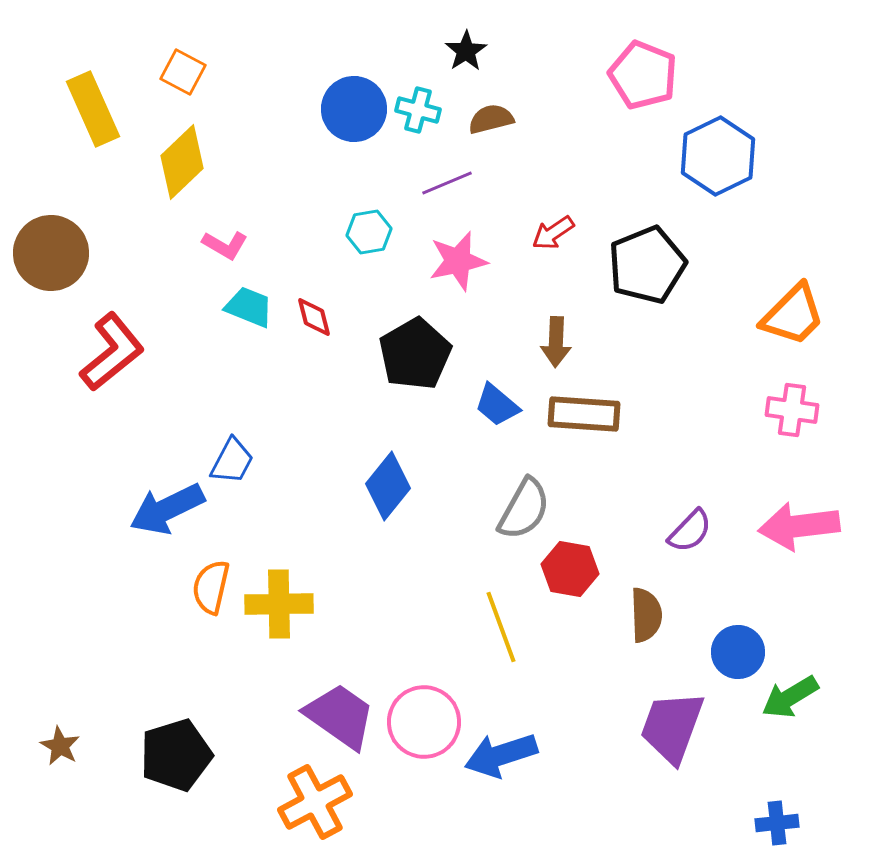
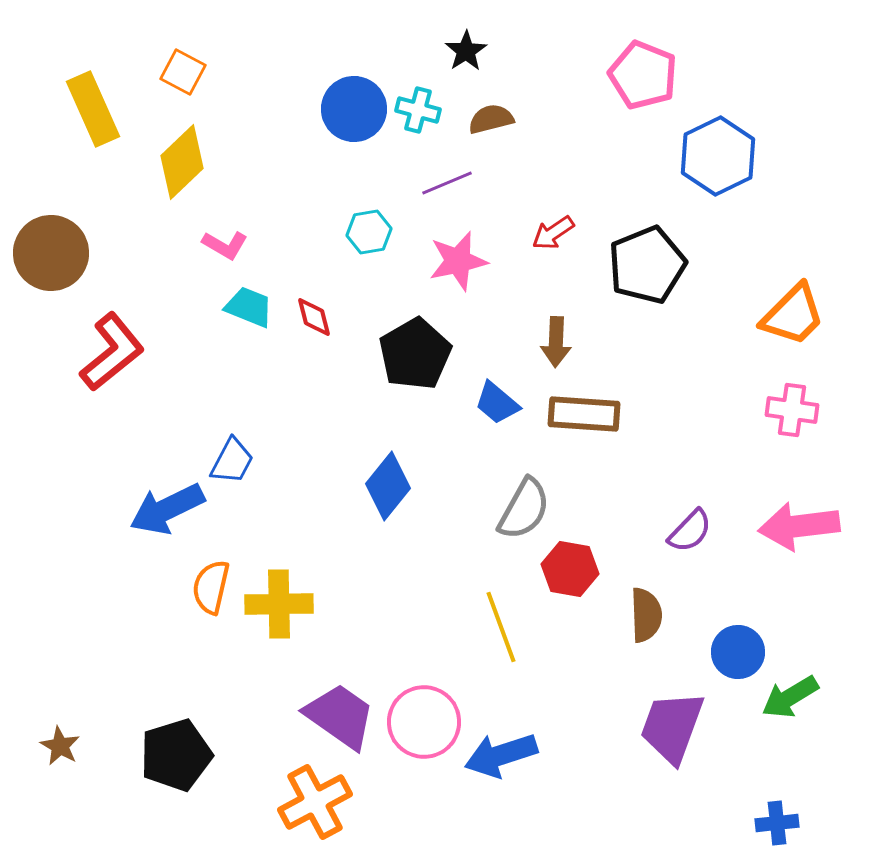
blue trapezoid at (497, 405): moved 2 px up
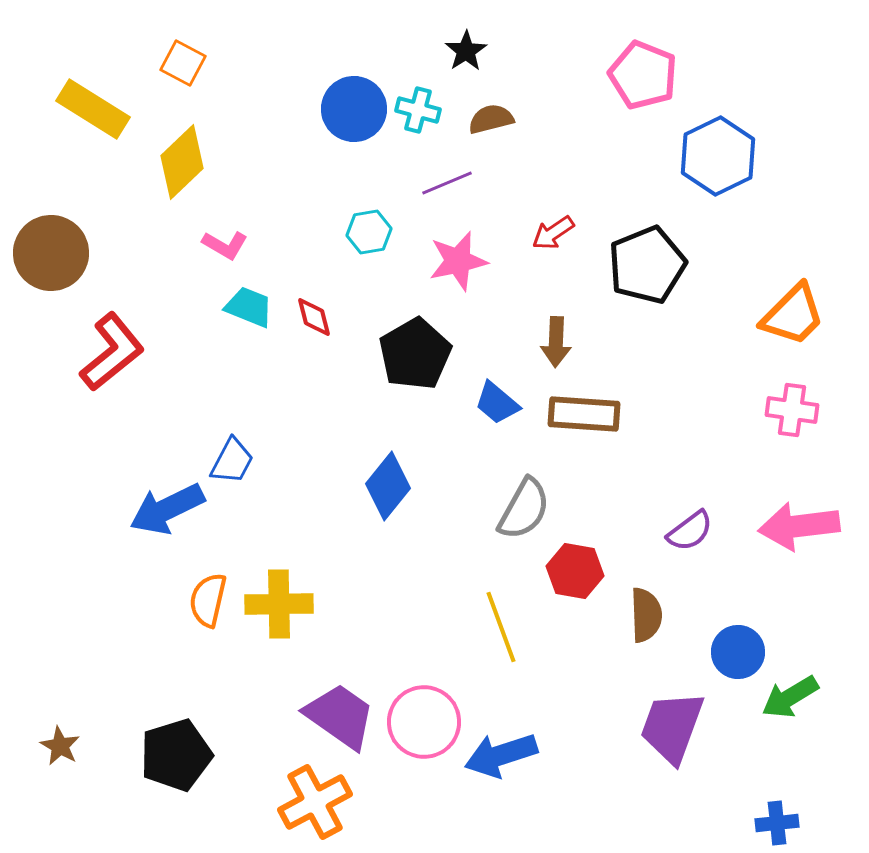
orange square at (183, 72): moved 9 px up
yellow rectangle at (93, 109): rotated 34 degrees counterclockwise
purple semicircle at (690, 531): rotated 9 degrees clockwise
red hexagon at (570, 569): moved 5 px right, 2 px down
orange semicircle at (211, 587): moved 3 px left, 13 px down
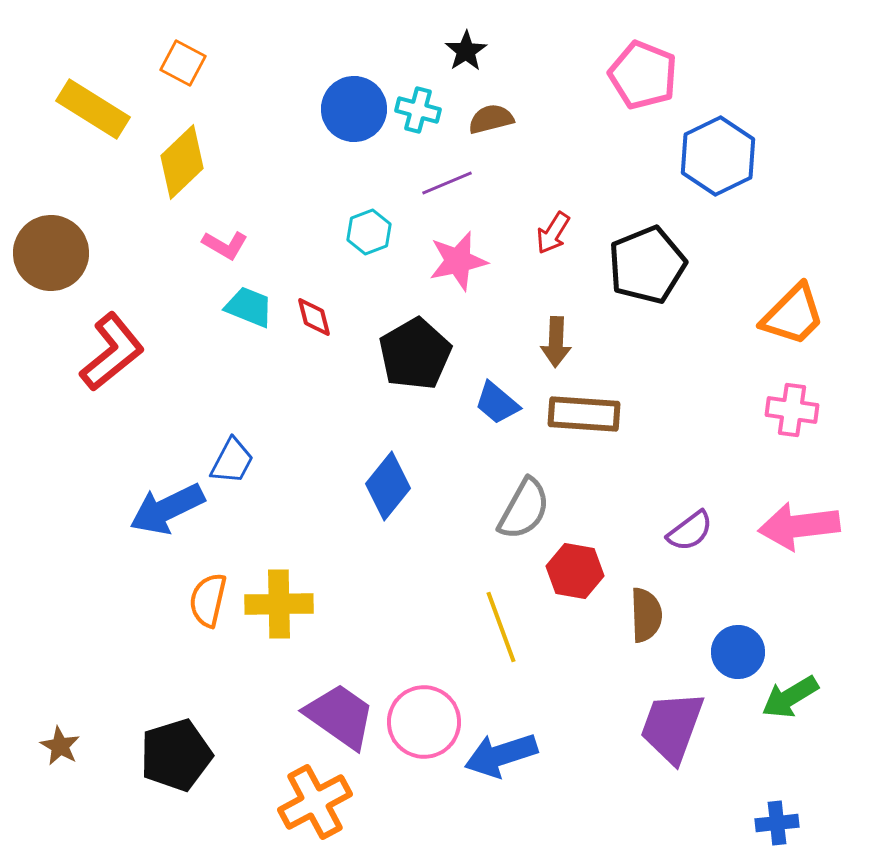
cyan hexagon at (369, 232): rotated 12 degrees counterclockwise
red arrow at (553, 233): rotated 24 degrees counterclockwise
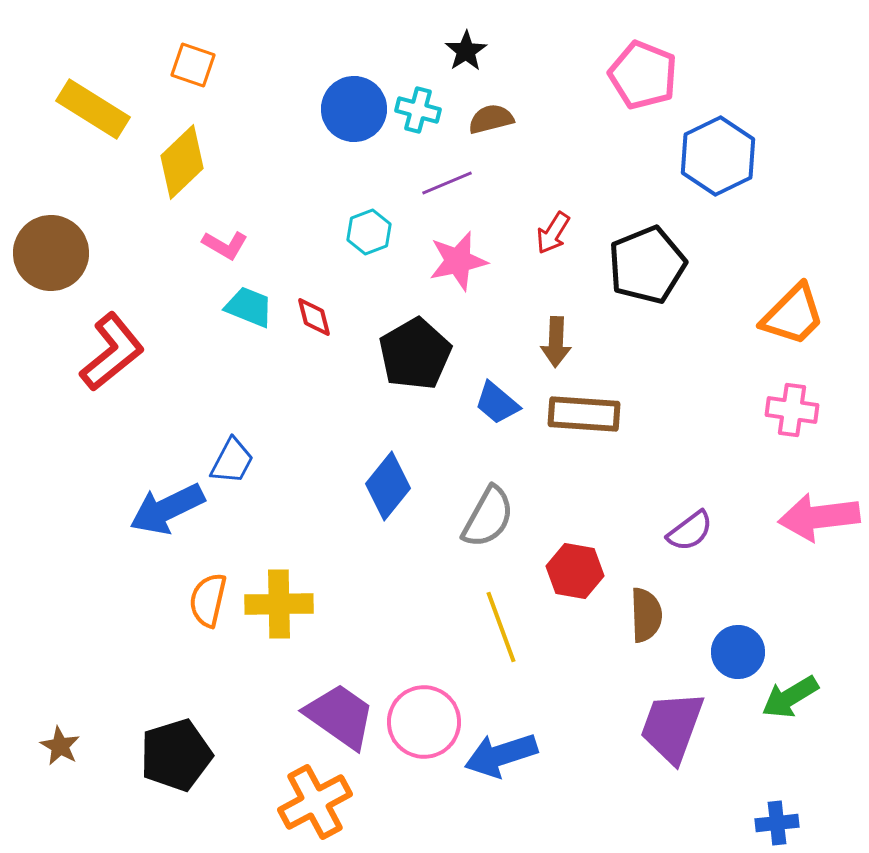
orange square at (183, 63): moved 10 px right, 2 px down; rotated 9 degrees counterclockwise
gray semicircle at (524, 509): moved 36 px left, 8 px down
pink arrow at (799, 526): moved 20 px right, 9 px up
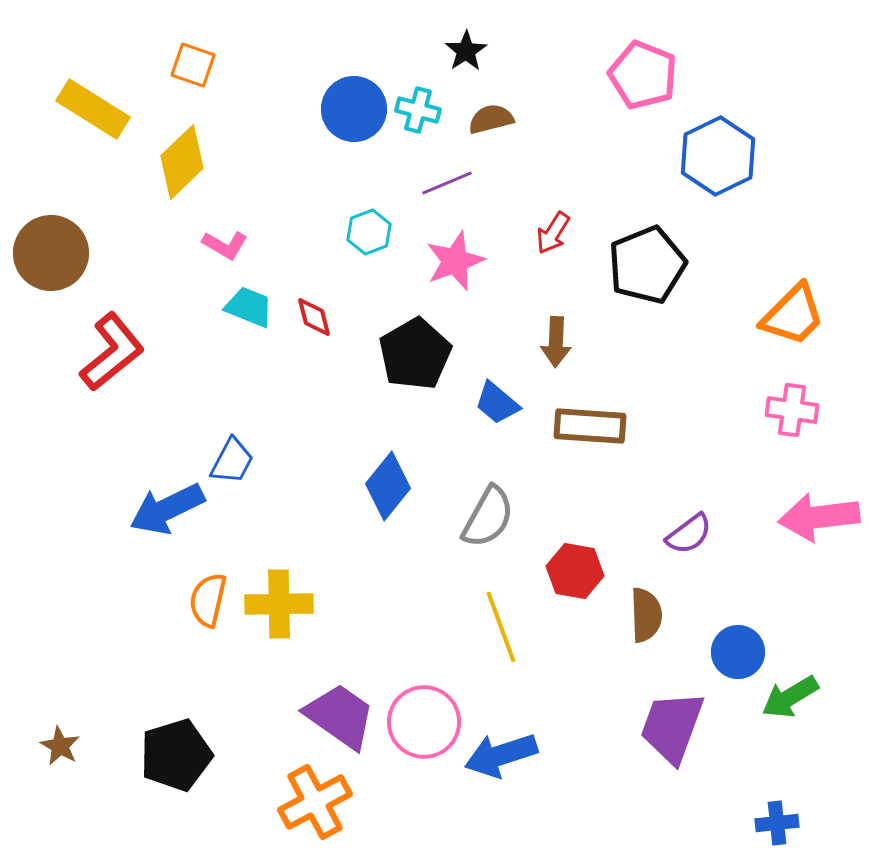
pink star at (458, 261): moved 3 px left; rotated 8 degrees counterclockwise
brown rectangle at (584, 414): moved 6 px right, 12 px down
purple semicircle at (690, 531): moved 1 px left, 3 px down
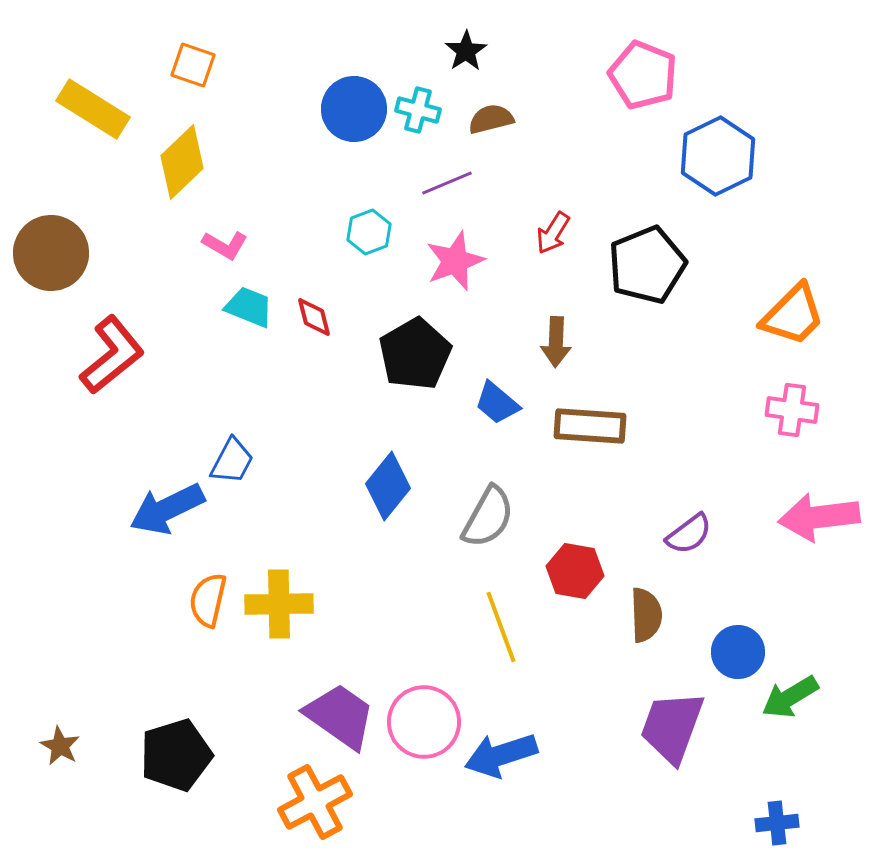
red L-shape at (112, 352): moved 3 px down
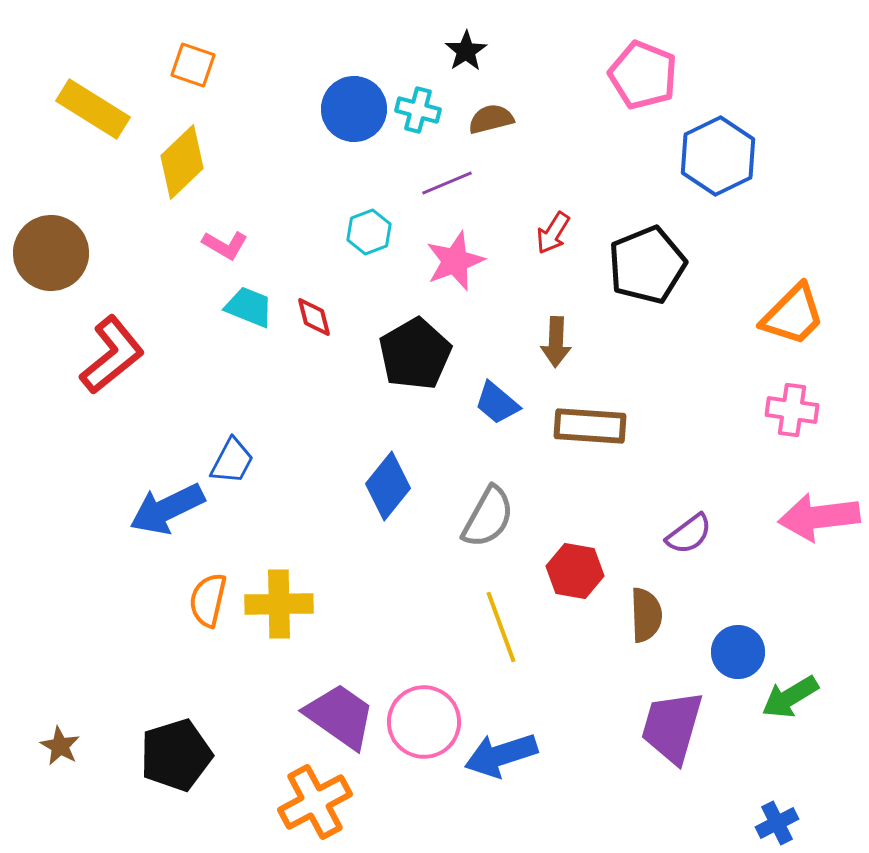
purple trapezoid at (672, 727): rotated 4 degrees counterclockwise
blue cross at (777, 823): rotated 21 degrees counterclockwise
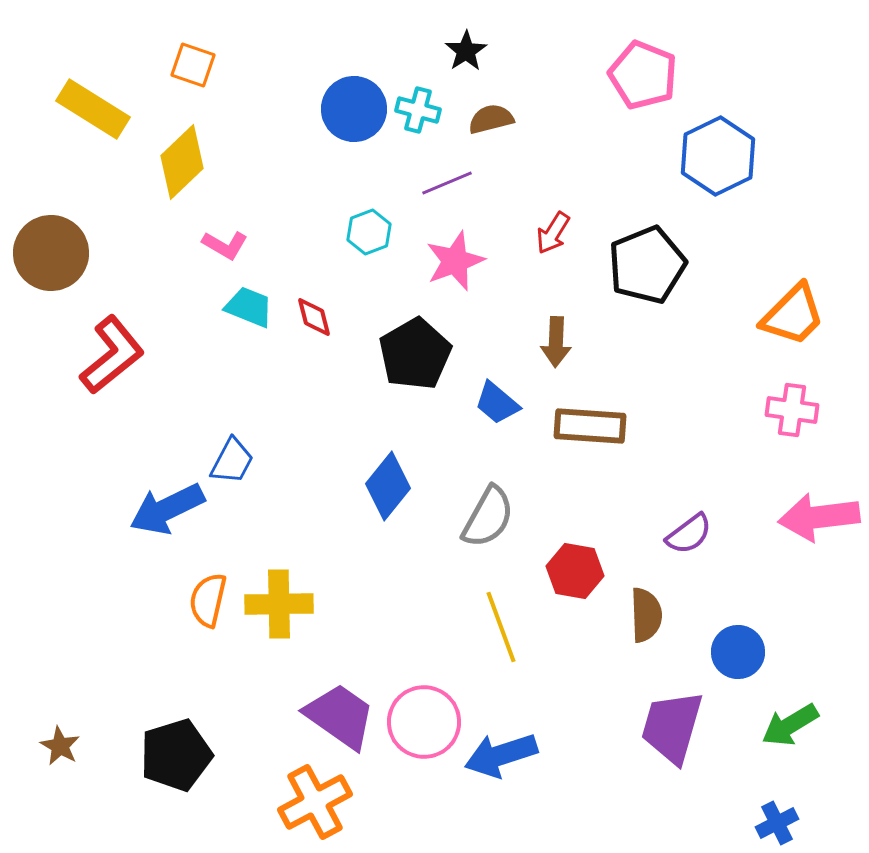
green arrow at (790, 697): moved 28 px down
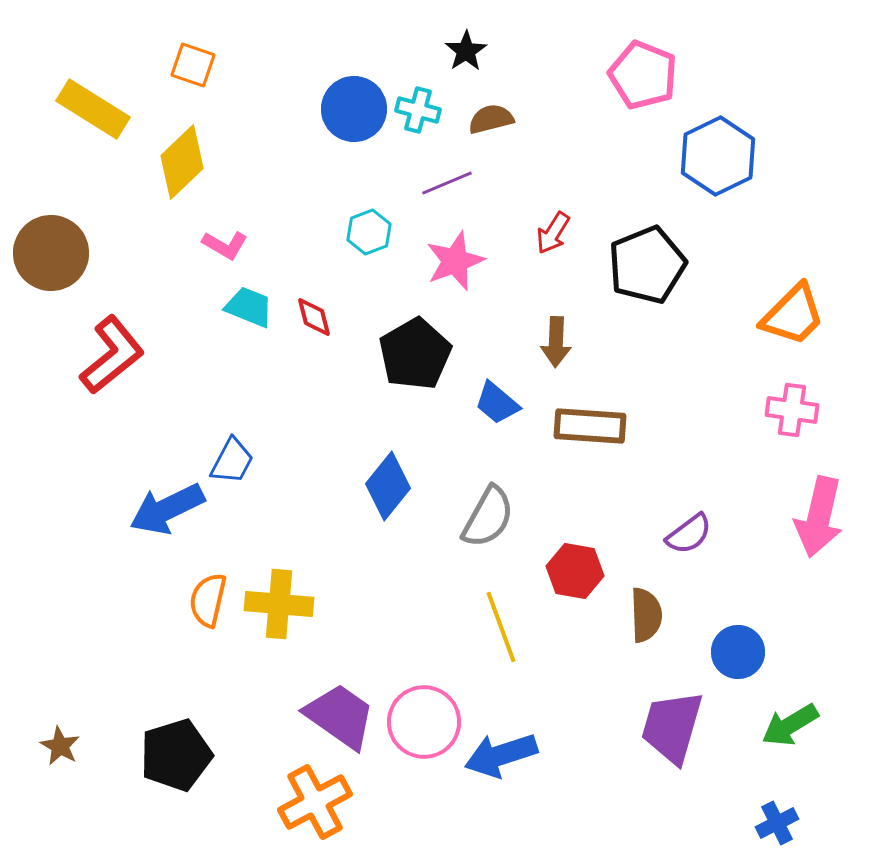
pink arrow at (819, 517): rotated 70 degrees counterclockwise
yellow cross at (279, 604): rotated 6 degrees clockwise
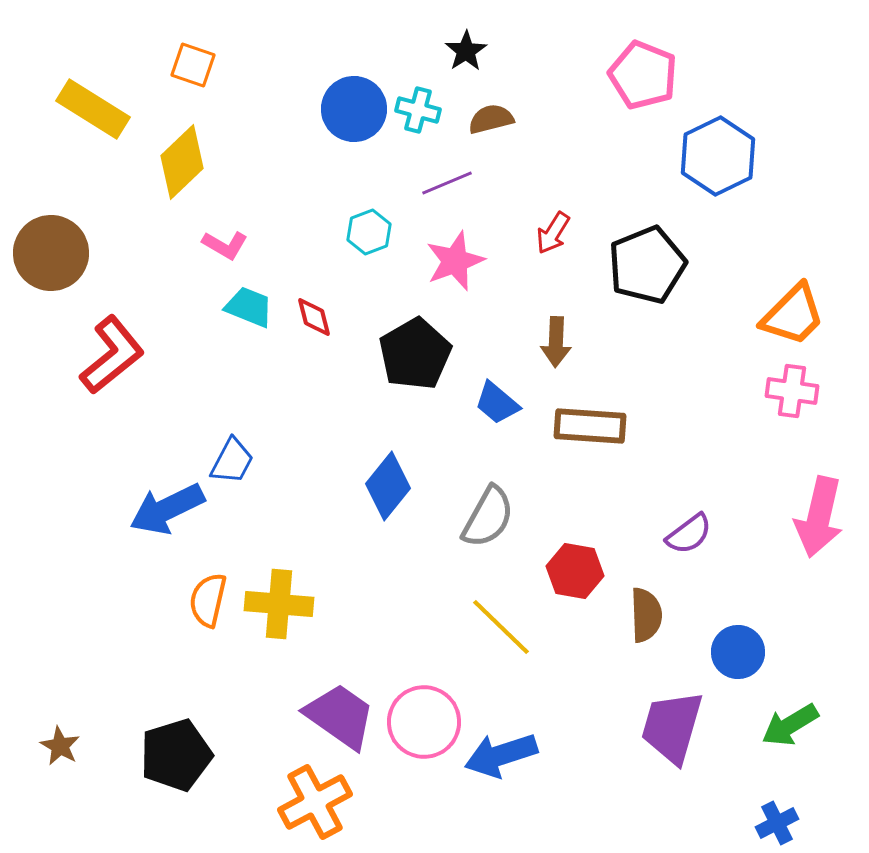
pink cross at (792, 410): moved 19 px up
yellow line at (501, 627): rotated 26 degrees counterclockwise
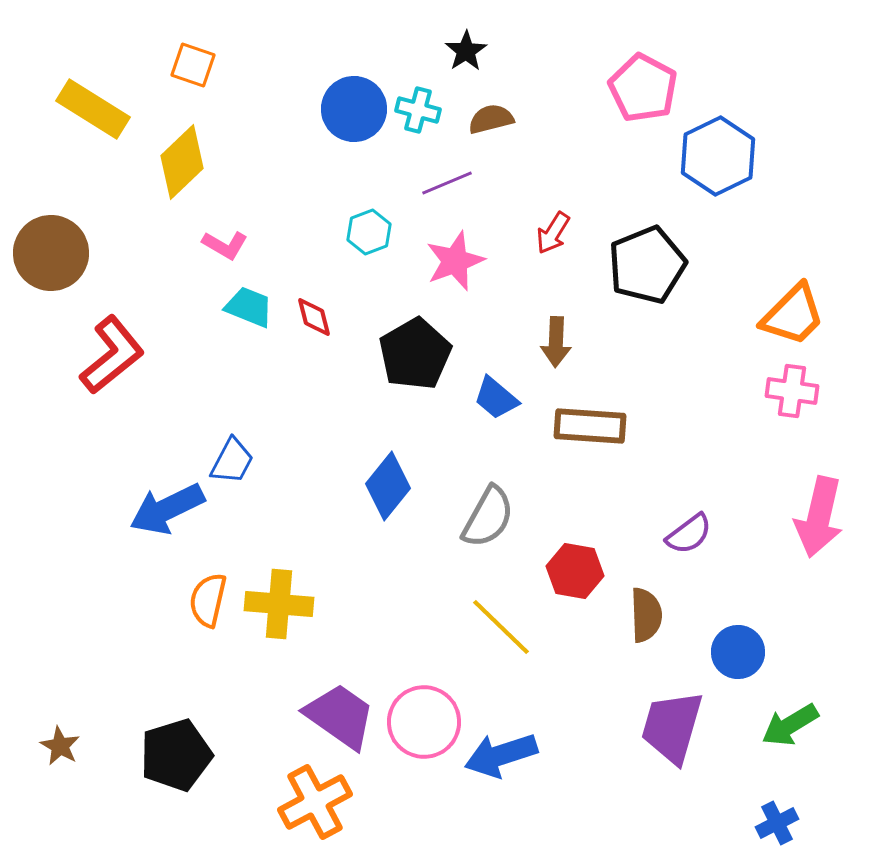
pink pentagon at (643, 75): moved 13 px down; rotated 6 degrees clockwise
blue trapezoid at (497, 403): moved 1 px left, 5 px up
